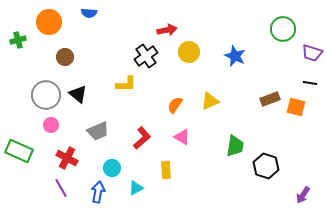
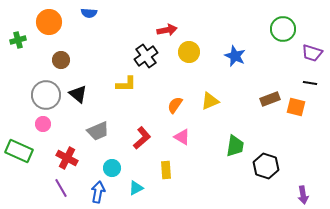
brown circle: moved 4 px left, 3 px down
pink circle: moved 8 px left, 1 px up
purple arrow: rotated 42 degrees counterclockwise
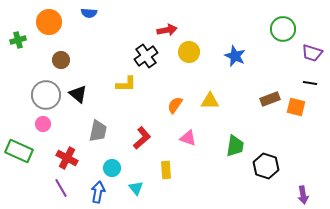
yellow triangle: rotated 24 degrees clockwise
gray trapezoid: rotated 55 degrees counterclockwise
pink triangle: moved 6 px right, 1 px down; rotated 12 degrees counterclockwise
cyan triangle: rotated 42 degrees counterclockwise
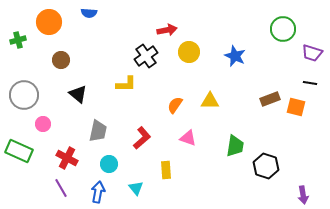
gray circle: moved 22 px left
cyan circle: moved 3 px left, 4 px up
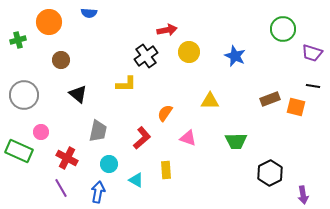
black line: moved 3 px right, 3 px down
orange semicircle: moved 10 px left, 8 px down
pink circle: moved 2 px left, 8 px down
green trapezoid: moved 1 px right, 5 px up; rotated 80 degrees clockwise
black hexagon: moved 4 px right, 7 px down; rotated 15 degrees clockwise
cyan triangle: moved 8 px up; rotated 21 degrees counterclockwise
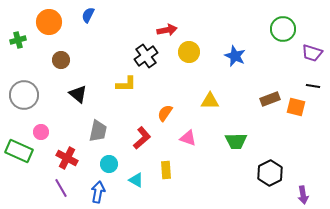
blue semicircle: moved 1 px left, 2 px down; rotated 112 degrees clockwise
